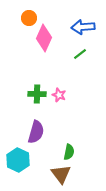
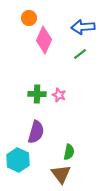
pink diamond: moved 2 px down
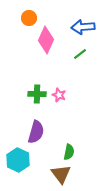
pink diamond: moved 2 px right
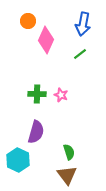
orange circle: moved 1 px left, 3 px down
blue arrow: moved 3 px up; rotated 75 degrees counterclockwise
pink star: moved 2 px right
green semicircle: rotated 28 degrees counterclockwise
brown triangle: moved 6 px right, 1 px down
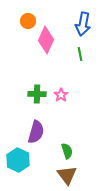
green line: rotated 64 degrees counterclockwise
pink star: rotated 16 degrees clockwise
green semicircle: moved 2 px left, 1 px up
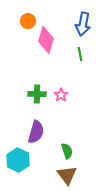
pink diamond: rotated 8 degrees counterclockwise
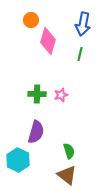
orange circle: moved 3 px right, 1 px up
pink diamond: moved 2 px right, 1 px down
green line: rotated 24 degrees clockwise
pink star: rotated 16 degrees clockwise
green semicircle: moved 2 px right
brown triangle: rotated 15 degrees counterclockwise
